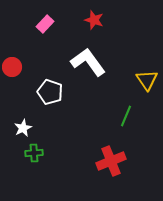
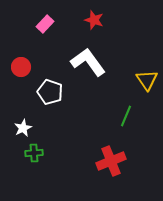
red circle: moved 9 px right
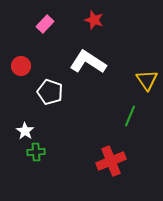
white L-shape: rotated 21 degrees counterclockwise
red circle: moved 1 px up
green line: moved 4 px right
white star: moved 2 px right, 3 px down; rotated 12 degrees counterclockwise
green cross: moved 2 px right, 1 px up
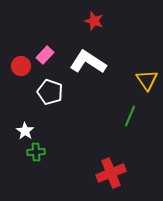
red star: moved 1 px down
pink rectangle: moved 31 px down
red cross: moved 12 px down
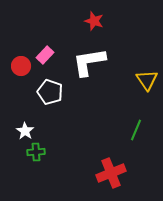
white L-shape: moved 1 px right; rotated 42 degrees counterclockwise
green line: moved 6 px right, 14 px down
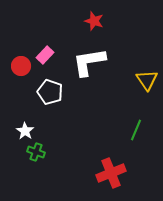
green cross: rotated 24 degrees clockwise
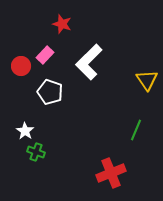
red star: moved 32 px left, 3 px down
white L-shape: rotated 36 degrees counterclockwise
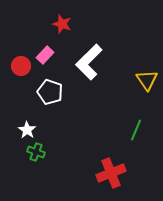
white star: moved 2 px right, 1 px up
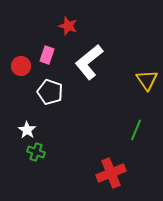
red star: moved 6 px right, 2 px down
pink rectangle: moved 2 px right; rotated 24 degrees counterclockwise
white L-shape: rotated 6 degrees clockwise
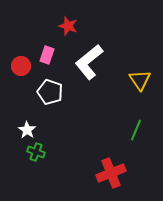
yellow triangle: moved 7 px left
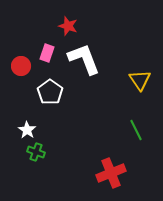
pink rectangle: moved 2 px up
white L-shape: moved 5 px left, 3 px up; rotated 108 degrees clockwise
white pentagon: rotated 15 degrees clockwise
green line: rotated 50 degrees counterclockwise
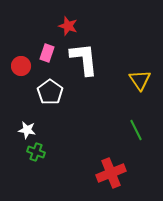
white L-shape: rotated 15 degrees clockwise
white star: rotated 24 degrees counterclockwise
